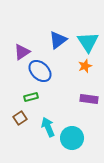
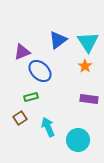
purple triangle: rotated 12 degrees clockwise
orange star: rotated 16 degrees counterclockwise
cyan circle: moved 6 px right, 2 px down
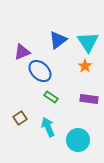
green rectangle: moved 20 px right; rotated 48 degrees clockwise
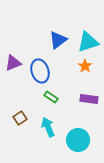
cyan triangle: rotated 45 degrees clockwise
purple triangle: moved 9 px left, 11 px down
blue ellipse: rotated 30 degrees clockwise
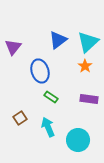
cyan triangle: rotated 25 degrees counterclockwise
purple triangle: moved 16 px up; rotated 30 degrees counterclockwise
